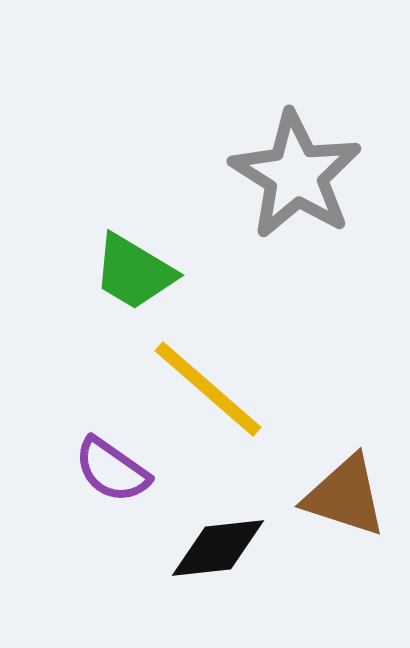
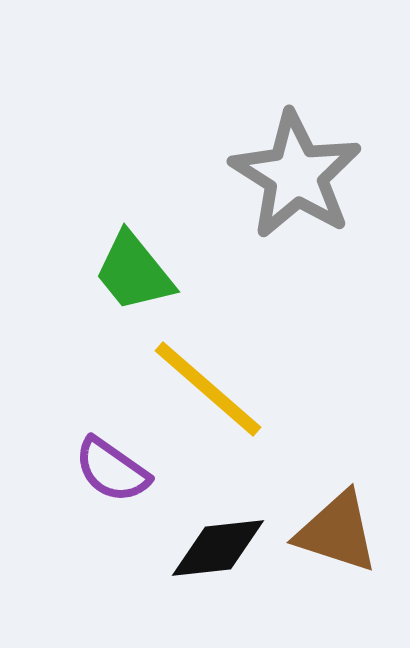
green trapezoid: rotated 20 degrees clockwise
brown triangle: moved 8 px left, 36 px down
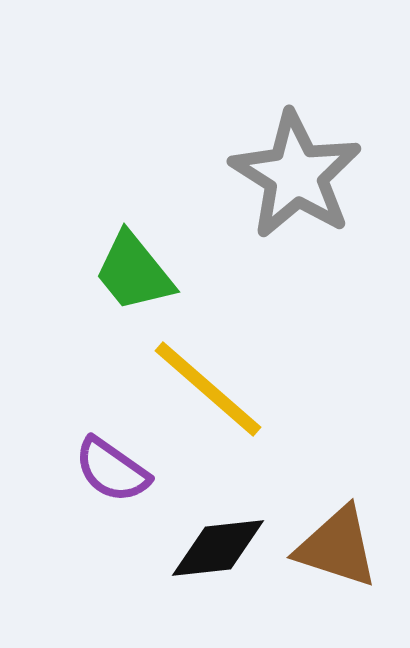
brown triangle: moved 15 px down
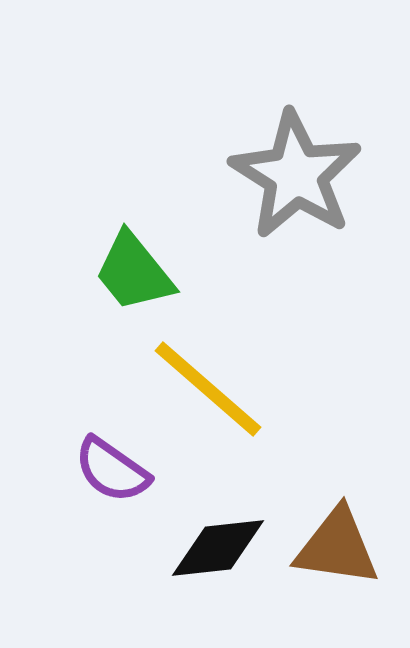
brown triangle: rotated 10 degrees counterclockwise
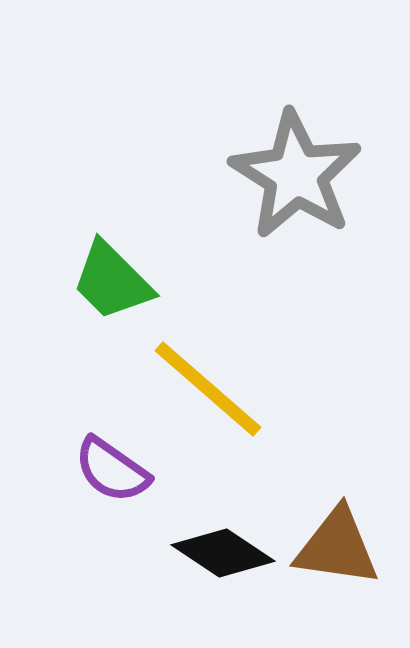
green trapezoid: moved 22 px left, 9 px down; rotated 6 degrees counterclockwise
black diamond: moved 5 px right, 5 px down; rotated 40 degrees clockwise
